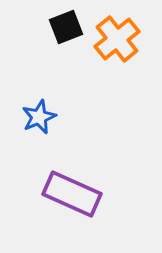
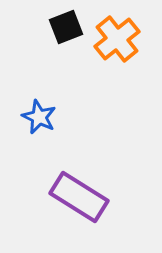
blue star: rotated 24 degrees counterclockwise
purple rectangle: moved 7 px right, 3 px down; rotated 8 degrees clockwise
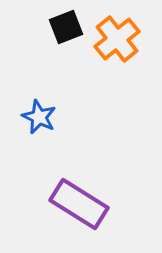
purple rectangle: moved 7 px down
